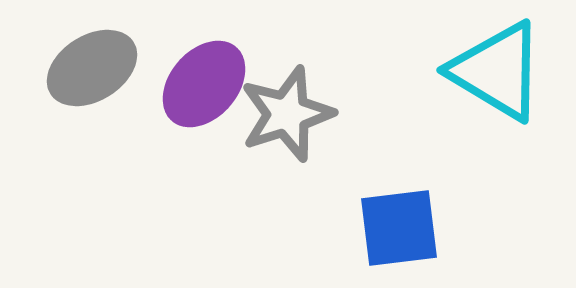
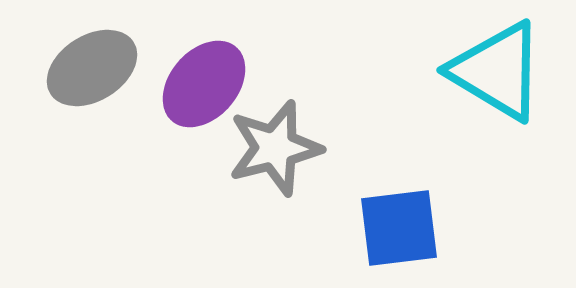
gray star: moved 12 px left, 34 px down; rotated 4 degrees clockwise
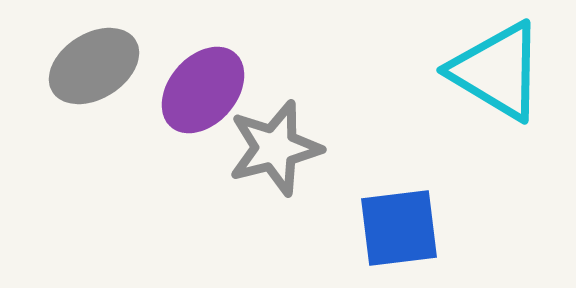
gray ellipse: moved 2 px right, 2 px up
purple ellipse: moved 1 px left, 6 px down
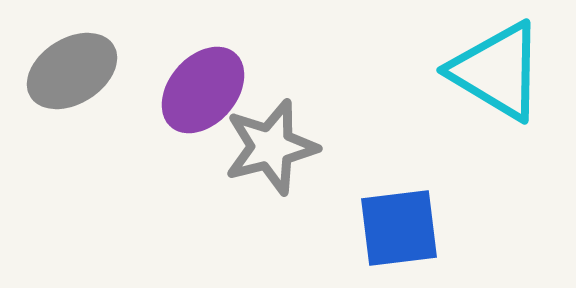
gray ellipse: moved 22 px left, 5 px down
gray star: moved 4 px left, 1 px up
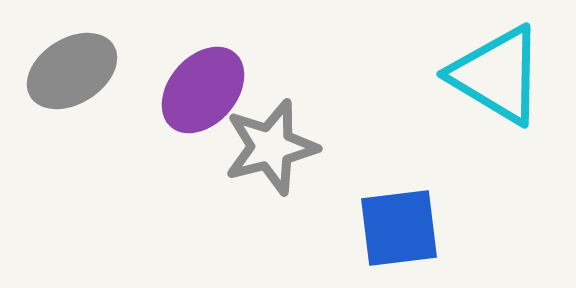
cyan triangle: moved 4 px down
